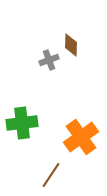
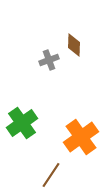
brown diamond: moved 3 px right
green cross: rotated 28 degrees counterclockwise
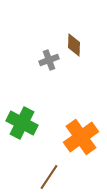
green cross: rotated 28 degrees counterclockwise
brown line: moved 2 px left, 2 px down
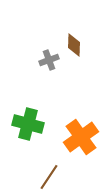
green cross: moved 6 px right, 1 px down; rotated 12 degrees counterclockwise
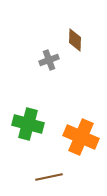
brown diamond: moved 1 px right, 5 px up
orange cross: rotated 32 degrees counterclockwise
brown line: rotated 44 degrees clockwise
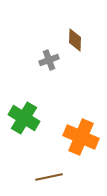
green cross: moved 4 px left, 6 px up; rotated 16 degrees clockwise
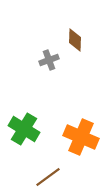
green cross: moved 11 px down
brown line: moved 1 px left; rotated 24 degrees counterclockwise
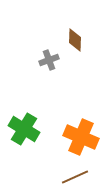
brown line: moved 27 px right; rotated 12 degrees clockwise
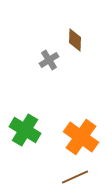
gray cross: rotated 12 degrees counterclockwise
green cross: moved 1 px right, 1 px down
orange cross: rotated 12 degrees clockwise
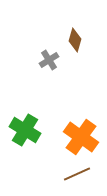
brown diamond: rotated 15 degrees clockwise
brown line: moved 2 px right, 3 px up
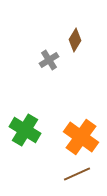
brown diamond: rotated 15 degrees clockwise
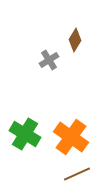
green cross: moved 4 px down
orange cross: moved 10 px left
